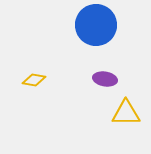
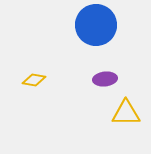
purple ellipse: rotated 15 degrees counterclockwise
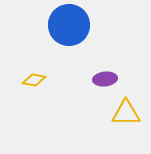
blue circle: moved 27 px left
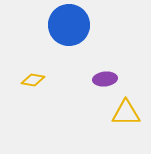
yellow diamond: moved 1 px left
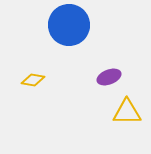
purple ellipse: moved 4 px right, 2 px up; rotated 15 degrees counterclockwise
yellow triangle: moved 1 px right, 1 px up
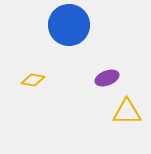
purple ellipse: moved 2 px left, 1 px down
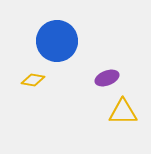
blue circle: moved 12 px left, 16 px down
yellow triangle: moved 4 px left
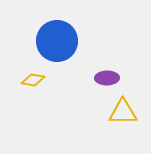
purple ellipse: rotated 20 degrees clockwise
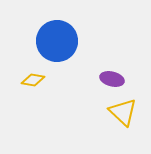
purple ellipse: moved 5 px right, 1 px down; rotated 15 degrees clockwise
yellow triangle: rotated 44 degrees clockwise
